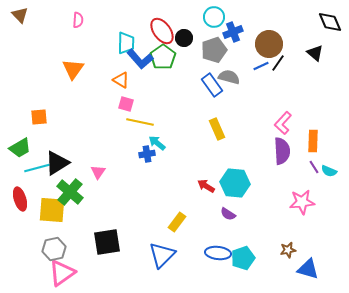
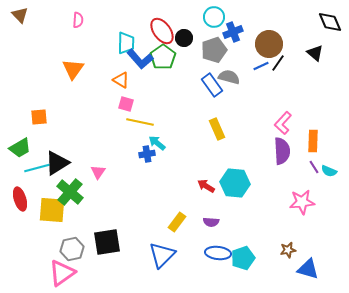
purple semicircle at (228, 214): moved 17 px left, 8 px down; rotated 28 degrees counterclockwise
gray hexagon at (54, 249): moved 18 px right
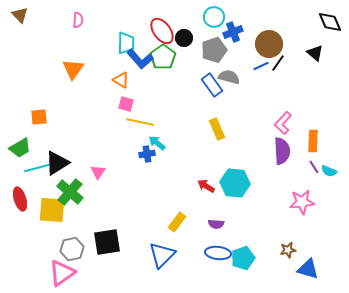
purple semicircle at (211, 222): moved 5 px right, 2 px down
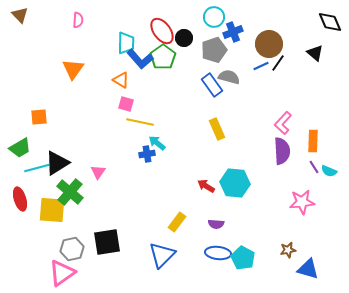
cyan pentagon at (243, 258): rotated 25 degrees counterclockwise
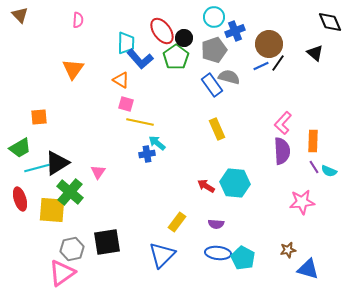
blue cross at (233, 32): moved 2 px right, 1 px up
green pentagon at (163, 57): moved 13 px right
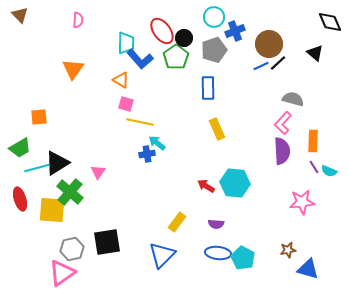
black line at (278, 63): rotated 12 degrees clockwise
gray semicircle at (229, 77): moved 64 px right, 22 px down
blue rectangle at (212, 85): moved 4 px left, 3 px down; rotated 35 degrees clockwise
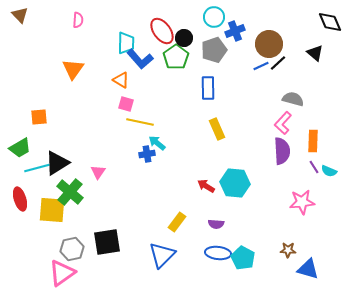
brown star at (288, 250): rotated 14 degrees clockwise
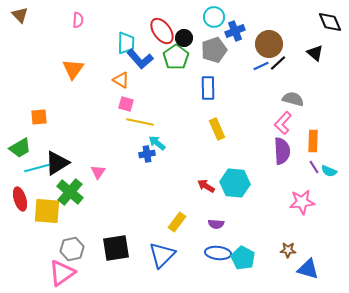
yellow square at (52, 210): moved 5 px left, 1 px down
black square at (107, 242): moved 9 px right, 6 px down
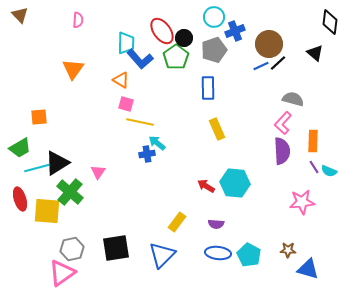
black diamond at (330, 22): rotated 30 degrees clockwise
cyan pentagon at (243, 258): moved 6 px right, 3 px up
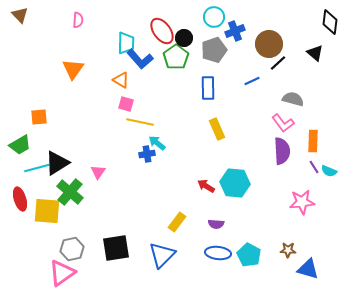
blue line at (261, 66): moved 9 px left, 15 px down
pink L-shape at (283, 123): rotated 80 degrees counterclockwise
green trapezoid at (20, 148): moved 3 px up
